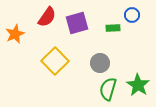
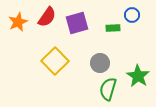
orange star: moved 3 px right, 12 px up
green star: moved 9 px up
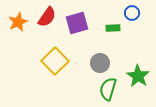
blue circle: moved 2 px up
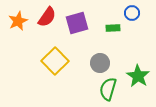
orange star: moved 1 px up
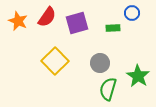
orange star: rotated 24 degrees counterclockwise
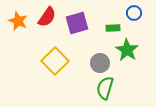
blue circle: moved 2 px right
green star: moved 11 px left, 26 px up
green semicircle: moved 3 px left, 1 px up
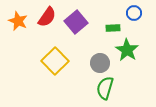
purple square: moved 1 px left, 1 px up; rotated 25 degrees counterclockwise
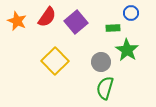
blue circle: moved 3 px left
orange star: moved 1 px left
gray circle: moved 1 px right, 1 px up
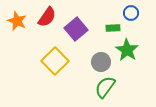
purple square: moved 7 px down
green semicircle: moved 1 px up; rotated 20 degrees clockwise
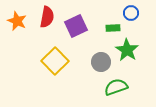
red semicircle: rotated 25 degrees counterclockwise
purple square: moved 3 px up; rotated 15 degrees clockwise
green semicircle: moved 11 px right; rotated 35 degrees clockwise
